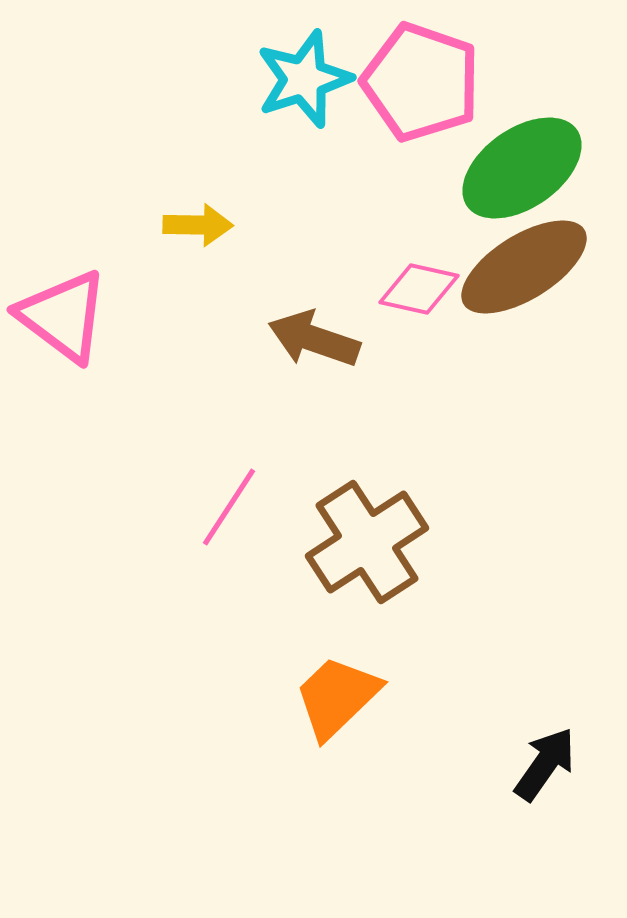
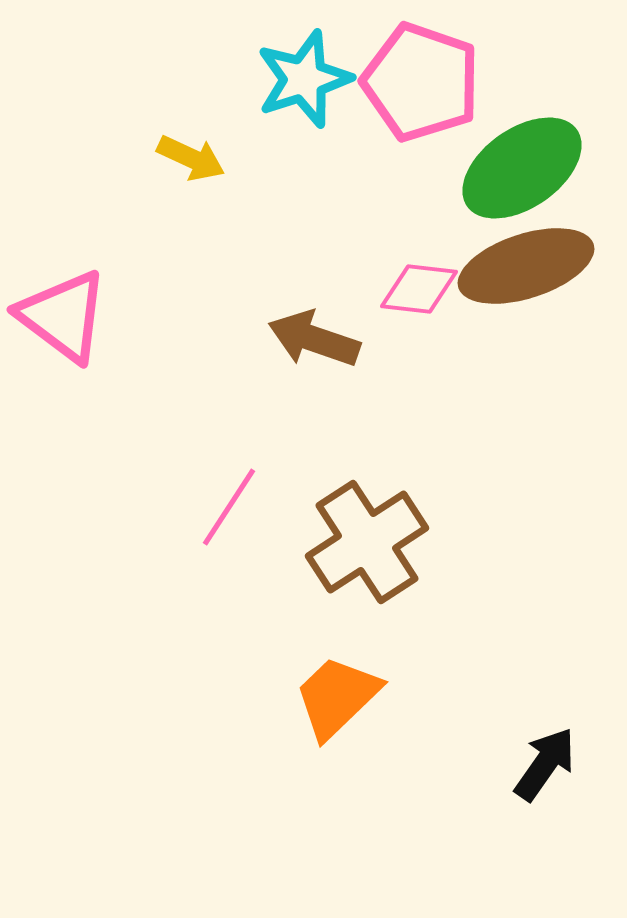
yellow arrow: moved 7 px left, 67 px up; rotated 24 degrees clockwise
brown ellipse: moved 2 px right, 1 px up; rotated 14 degrees clockwise
pink diamond: rotated 6 degrees counterclockwise
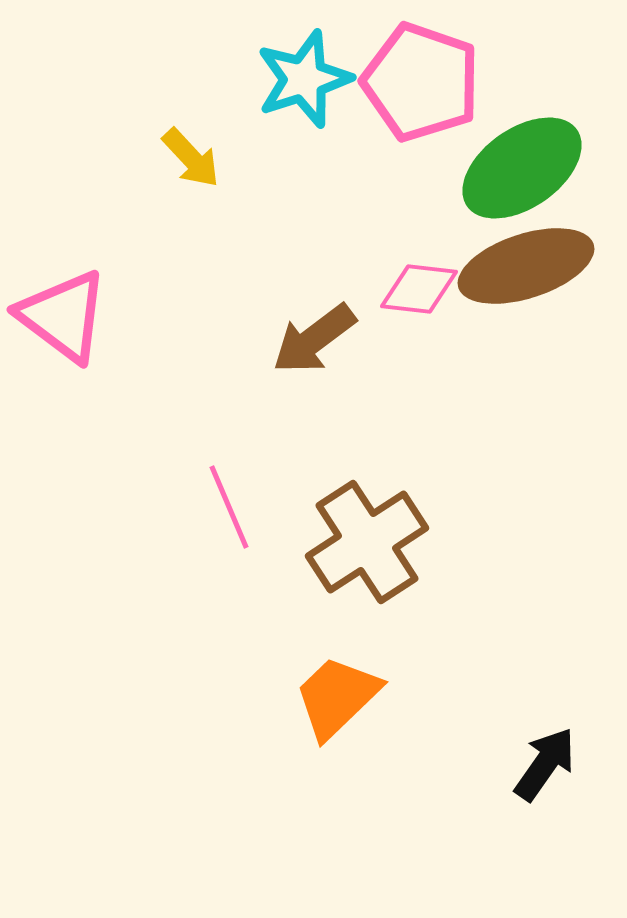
yellow arrow: rotated 22 degrees clockwise
brown arrow: rotated 56 degrees counterclockwise
pink line: rotated 56 degrees counterclockwise
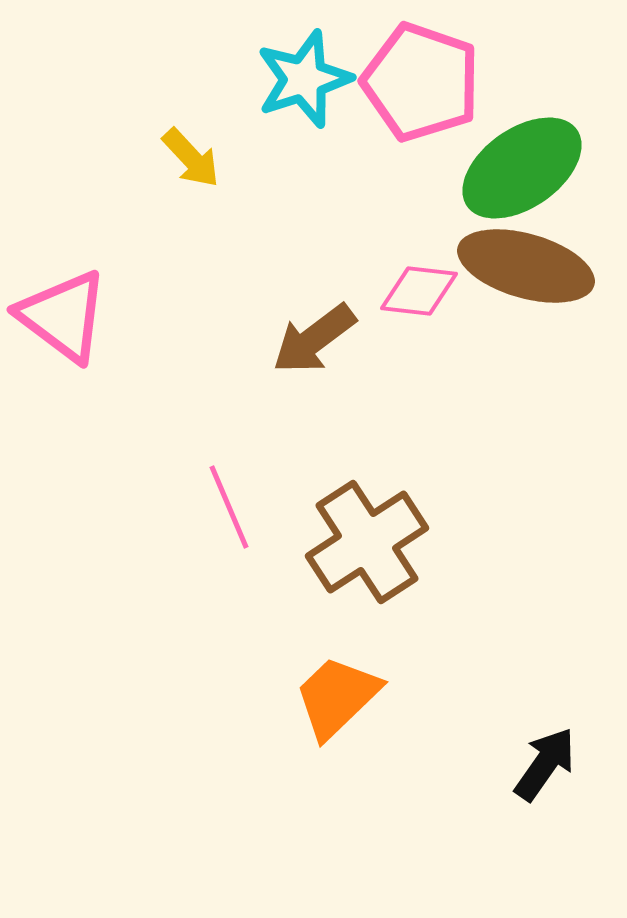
brown ellipse: rotated 34 degrees clockwise
pink diamond: moved 2 px down
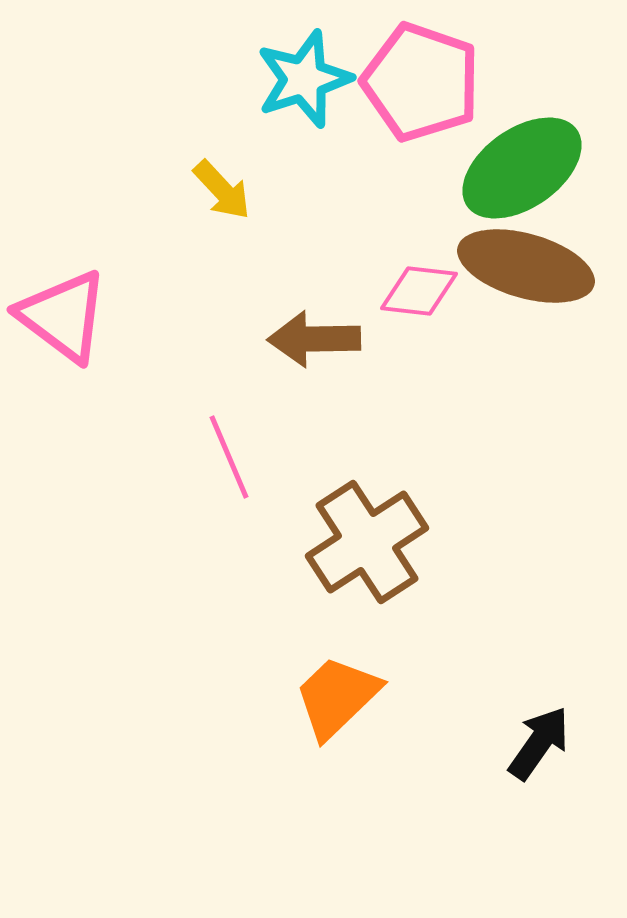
yellow arrow: moved 31 px right, 32 px down
brown arrow: rotated 36 degrees clockwise
pink line: moved 50 px up
black arrow: moved 6 px left, 21 px up
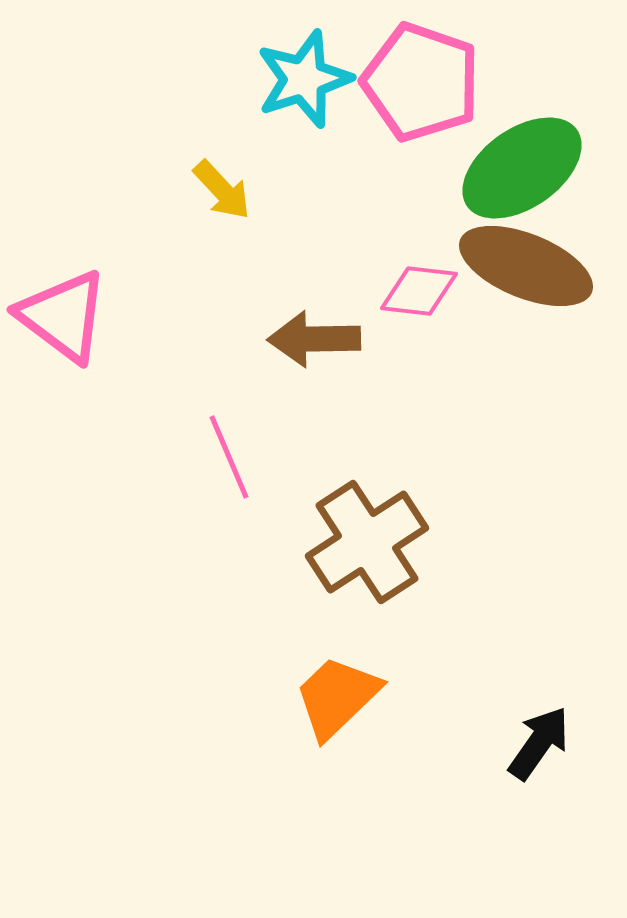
brown ellipse: rotated 6 degrees clockwise
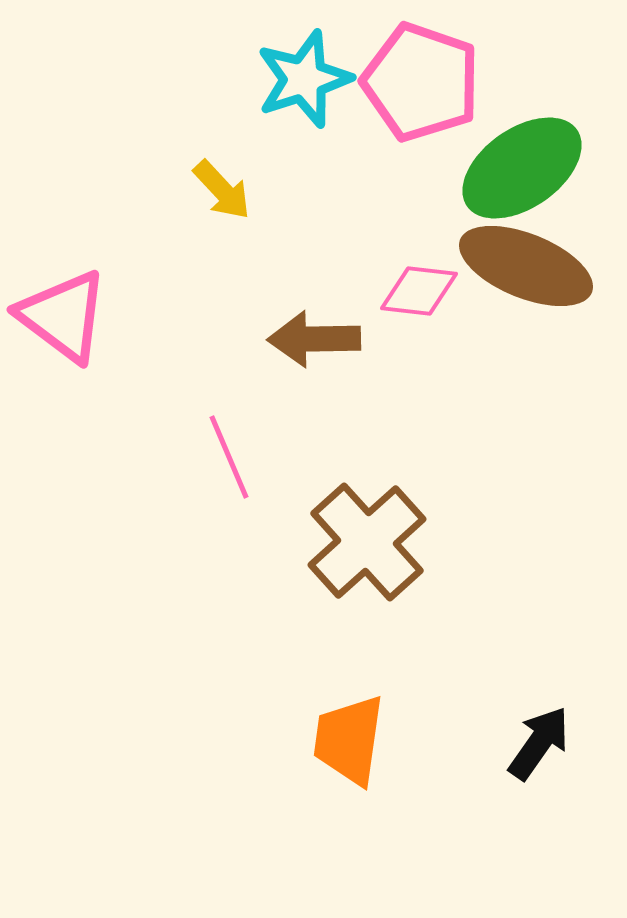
brown cross: rotated 9 degrees counterclockwise
orange trapezoid: moved 12 px right, 43 px down; rotated 38 degrees counterclockwise
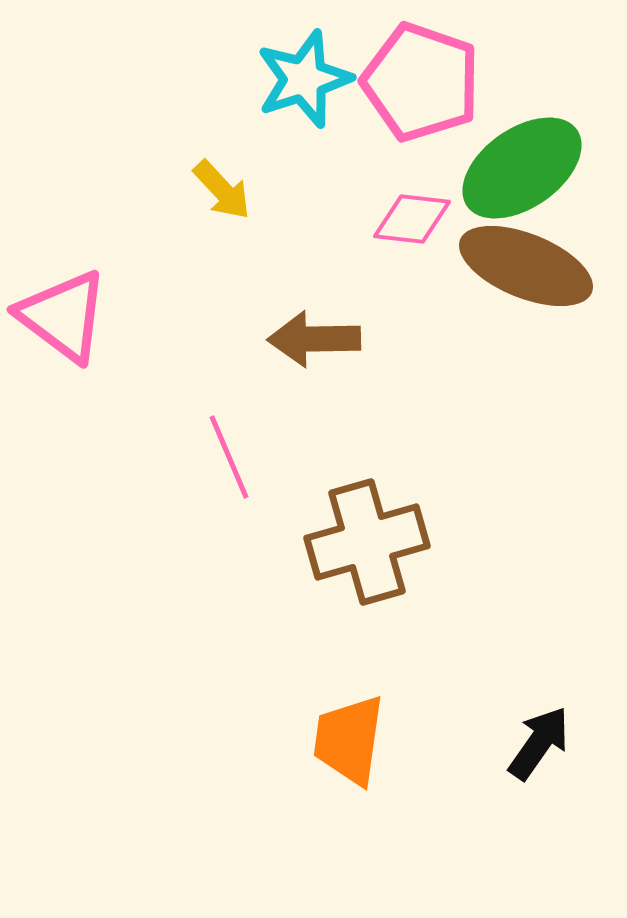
pink diamond: moved 7 px left, 72 px up
brown cross: rotated 26 degrees clockwise
